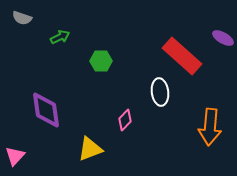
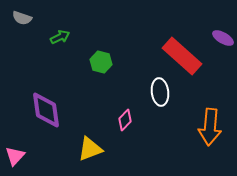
green hexagon: moved 1 px down; rotated 15 degrees clockwise
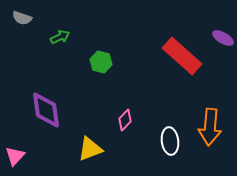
white ellipse: moved 10 px right, 49 px down
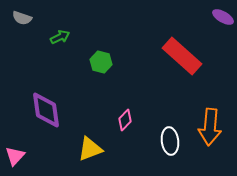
purple ellipse: moved 21 px up
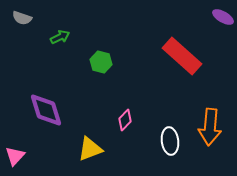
purple diamond: rotated 9 degrees counterclockwise
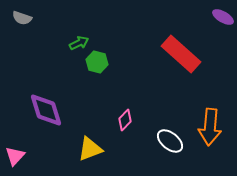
green arrow: moved 19 px right, 6 px down
red rectangle: moved 1 px left, 2 px up
green hexagon: moved 4 px left
white ellipse: rotated 44 degrees counterclockwise
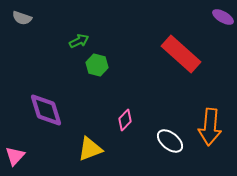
green arrow: moved 2 px up
green hexagon: moved 3 px down
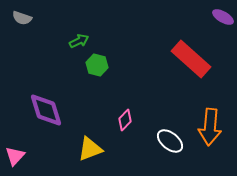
red rectangle: moved 10 px right, 5 px down
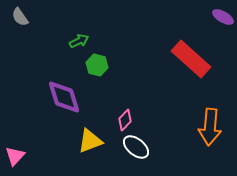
gray semicircle: moved 2 px left, 1 px up; rotated 36 degrees clockwise
purple diamond: moved 18 px right, 13 px up
white ellipse: moved 34 px left, 6 px down
yellow triangle: moved 8 px up
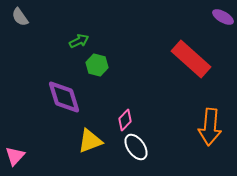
white ellipse: rotated 16 degrees clockwise
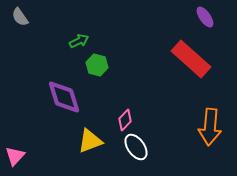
purple ellipse: moved 18 px left; rotated 25 degrees clockwise
